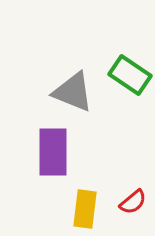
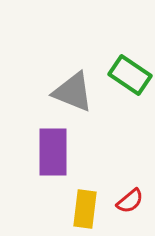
red semicircle: moved 3 px left, 1 px up
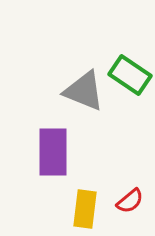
gray triangle: moved 11 px right, 1 px up
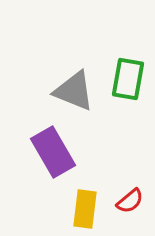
green rectangle: moved 2 px left, 4 px down; rotated 66 degrees clockwise
gray triangle: moved 10 px left
purple rectangle: rotated 30 degrees counterclockwise
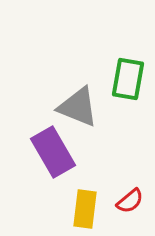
gray triangle: moved 4 px right, 16 px down
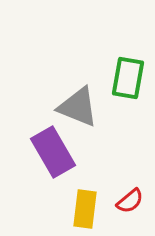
green rectangle: moved 1 px up
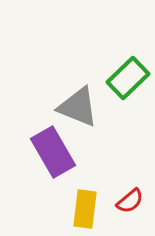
green rectangle: rotated 36 degrees clockwise
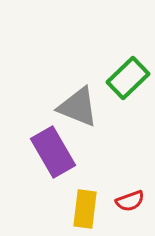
red semicircle: rotated 20 degrees clockwise
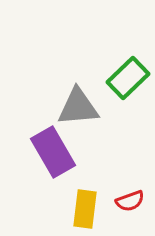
gray triangle: rotated 27 degrees counterclockwise
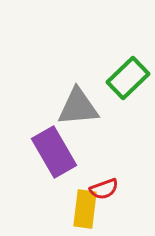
purple rectangle: moved 1 px right
red semicircle: moved 26 px left, 12 px up
